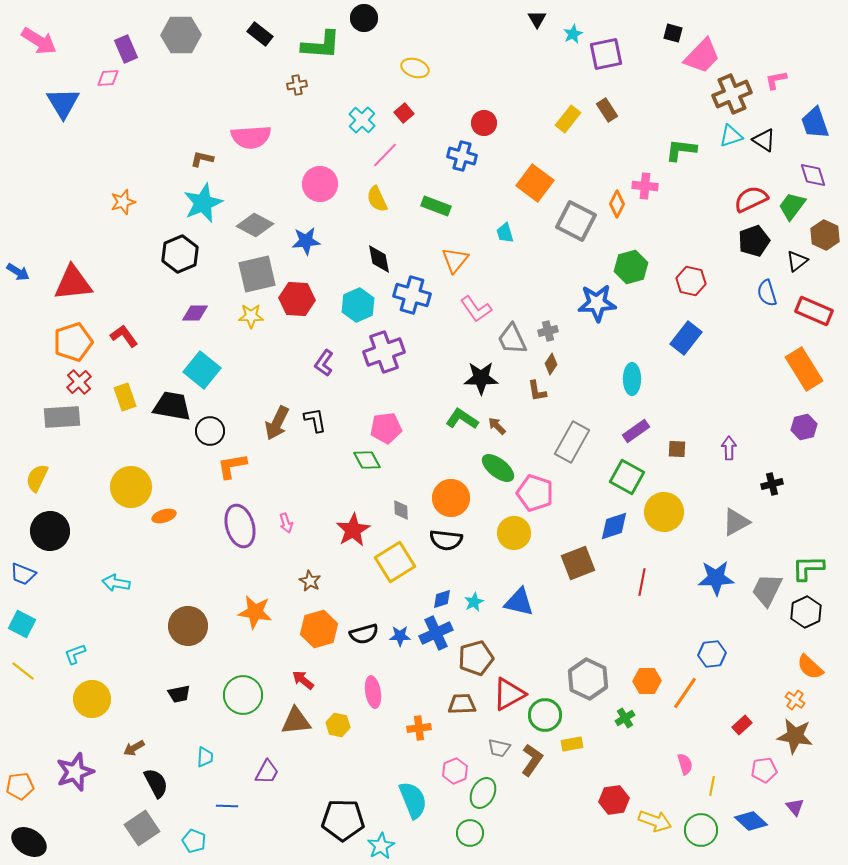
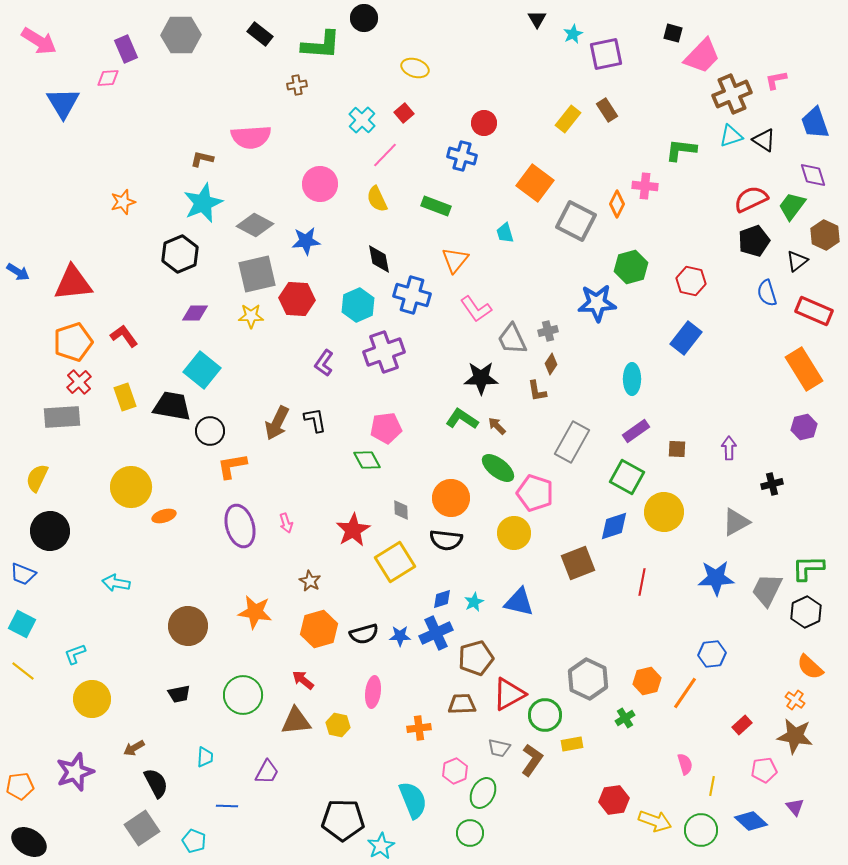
orange hexagon at (647, 681): rotated 12 degrees counterclockwise
pink ellipse at (373, 692): rotated 16 degrees clockwise
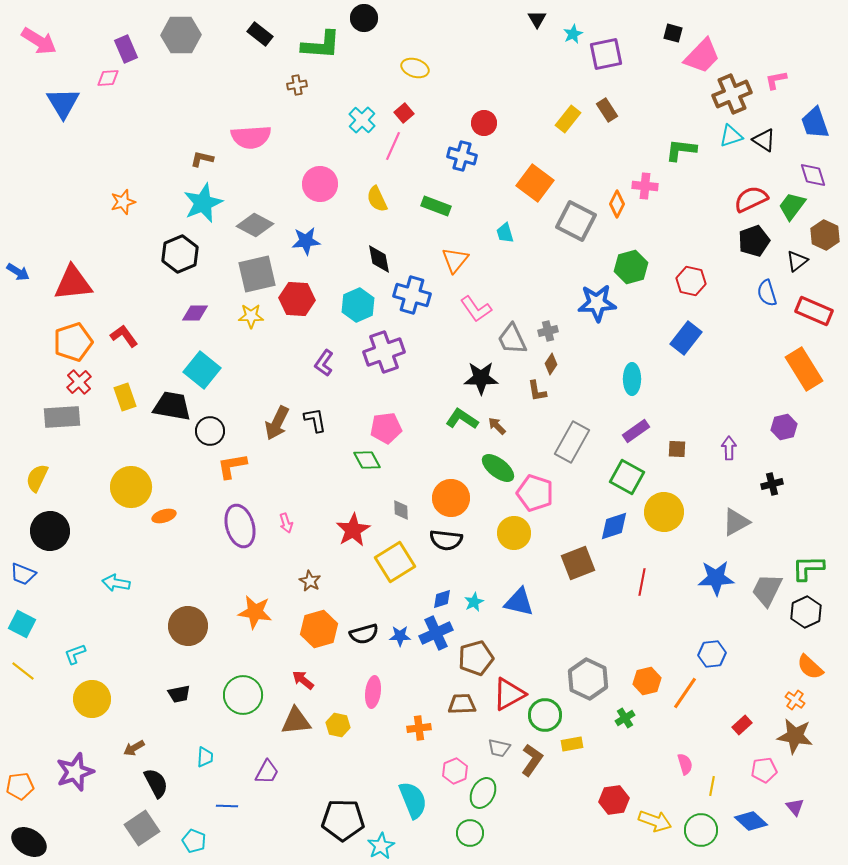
pink line at (385, 155): moved 8 px right, 9 px up; rotated 20 degrees counterclockwise
purple hexagon at (804, 427): moved 20 px left
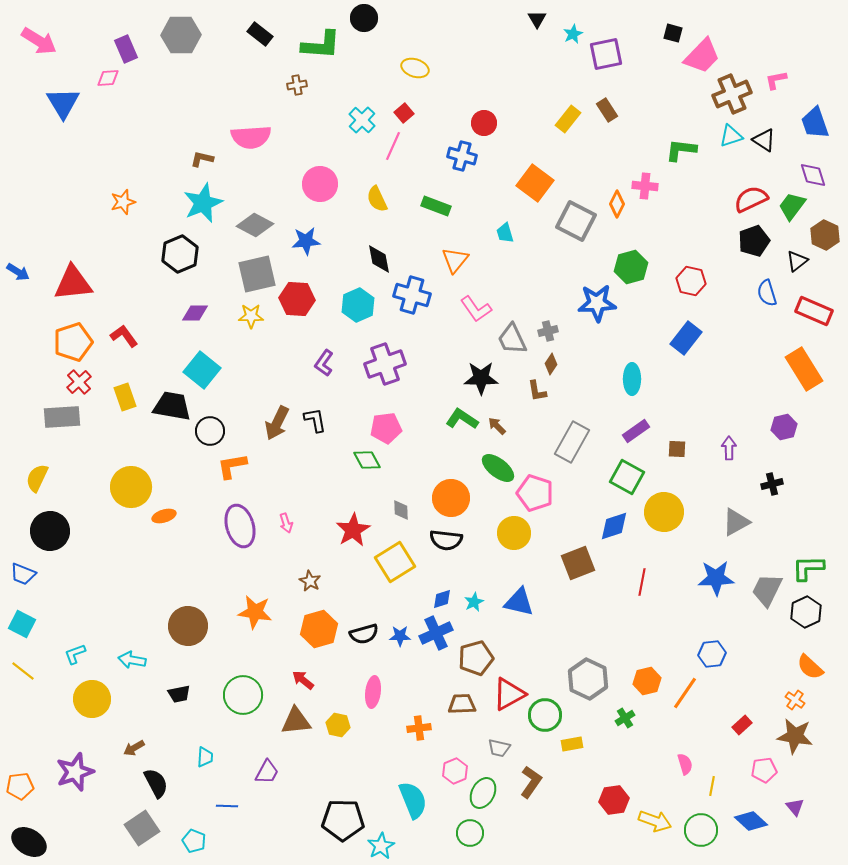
purple cross at (384, 352): moved 1 px right, 12 px down
cyan arrow at (116, 583): moved 16 px right, 77 px down
brown L-shape at (532, 760): moved 1 px left, 22 px down
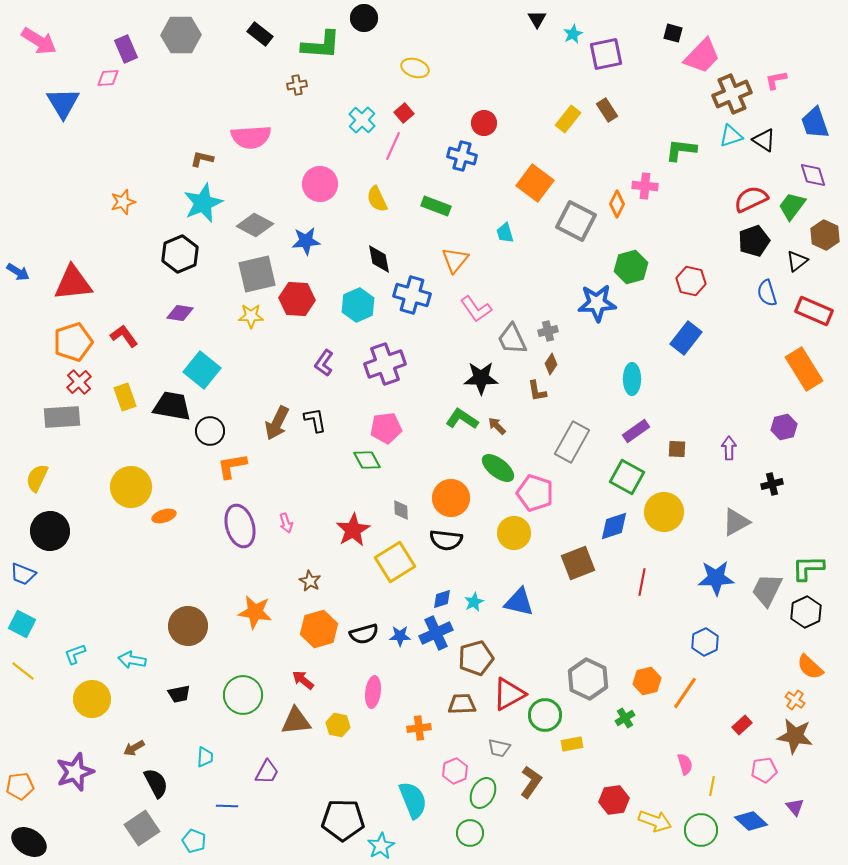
purple diamond at (195, 313): moved 15 px left; rotated 8 degrees clockwise
blue hexagon at (712, 654): moved 7 px left, 12 px up; rotated 20 degrees counterclockwise
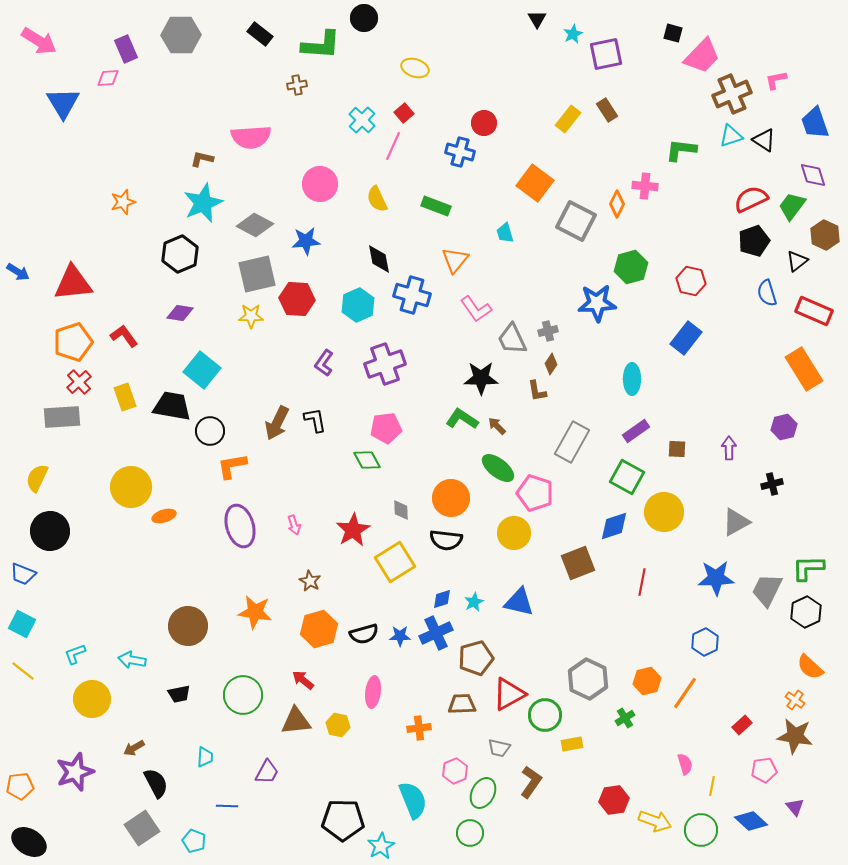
blue cross at (462, 156): moved 2 px left, 4 px up
pink arrow at (286, 523): moved 8 px right, 2 px down
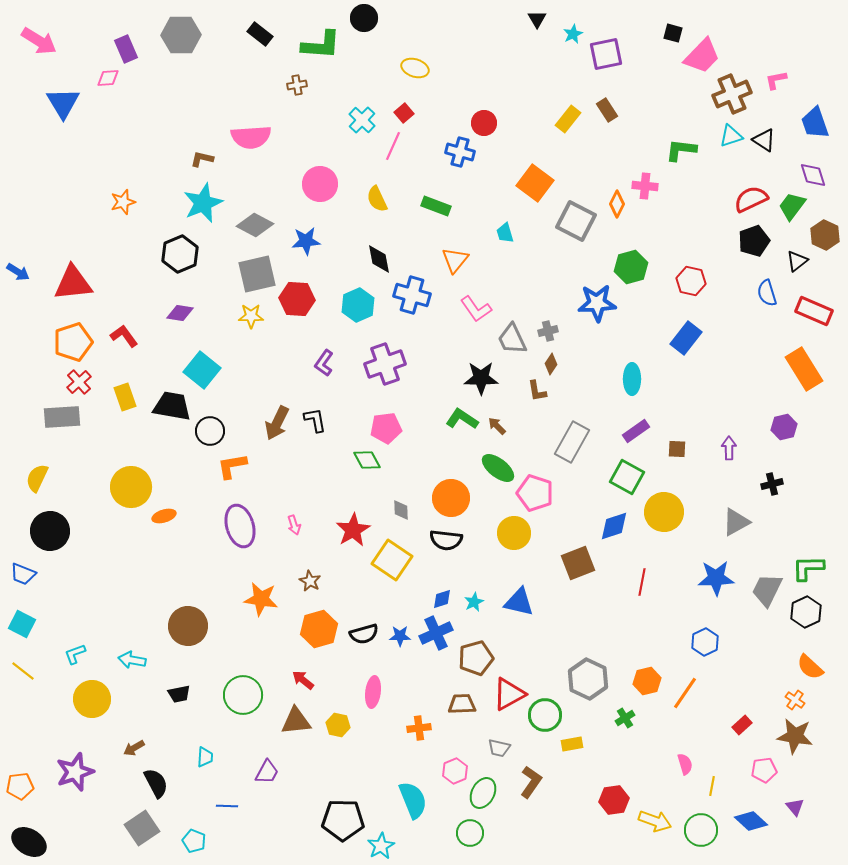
yellow square at (395, 562): moved 3 px left, 2 px up; rotated 24 degrees counterclockwise
orange star at (255, 612): moved 6 px right, 13 px up
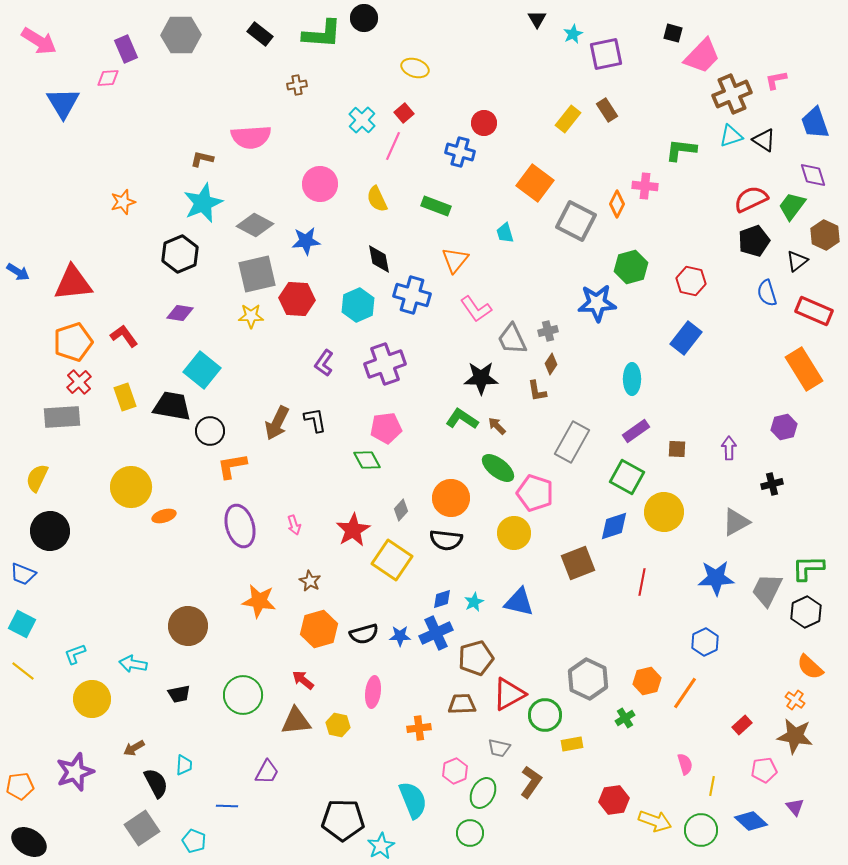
green L-shape at (321, 45): moved 1 px right, 11 px up
gray diamond at (401, 510): rotated 45 degrees clockwise
orange star at (261, 599): moved 2 px left, 2 px down
cyan arrow at (132, 660): moved 1 px right, 4 px down
cyan trapezoid at (205, 757): moved 21 px left, 8 px down
